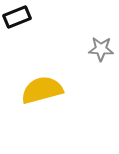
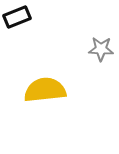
yellow semicircle: moved 3 px right; rotated 9 degrees clockwise
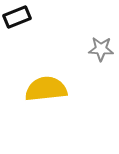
yellow semicircle: moved 1 px right, 1 px up
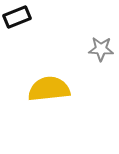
yellow semicircle: moved 3 px right
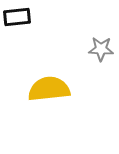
black rectangle: rotated 16 degrees clockwise
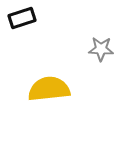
black rectangle: moved 5 px right, 1 px down; rotated 12 degrees counterclockwise
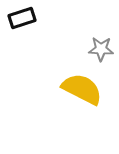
yellow semicircle: moved 33 px right; rotated 33 degrees clockwise
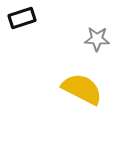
gray star: moved 4 px left, 10 px up
